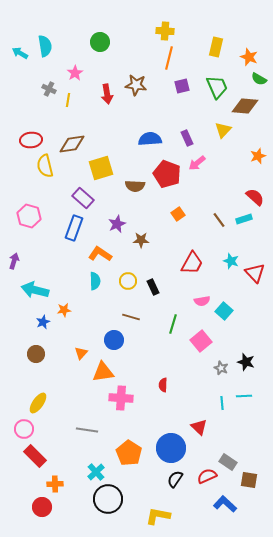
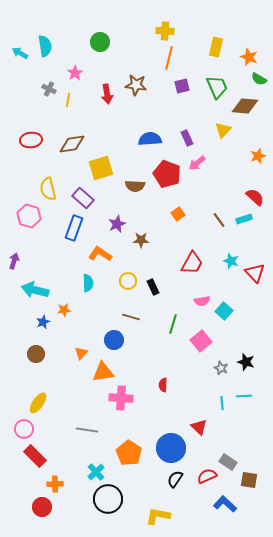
yellow semicircle at (45, 166): moved 3 px right, 23 px down
cyan semicircle at (95, 281): moved 7 px left, 2 px down
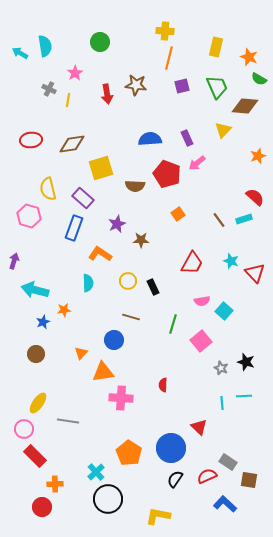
gray line at (87, 430): moved 19 px left, 9 px up
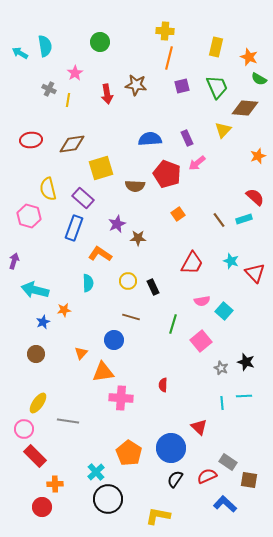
brown diamond at (245, 106): moved 2 px down
brown star at (141, 240): moved 3 px left, 2 px up
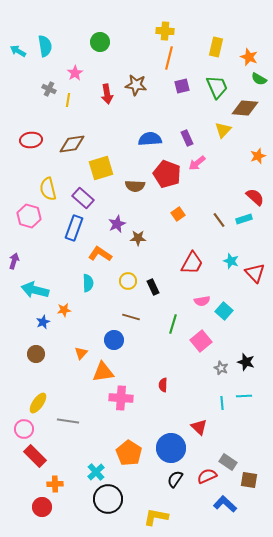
cyan arrow at (20, 53): moved 2 px left, 2 px up
yellow L-shape at (158, 516): moved 2 px left, 1 px down
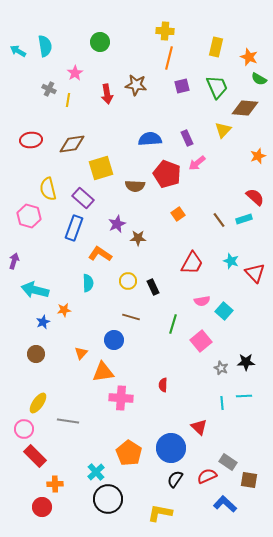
black star at (246, 362): rotated 18 degrees counterclockwise
yellow L-shape at (156, 517): moved 4 px right, 4 px up
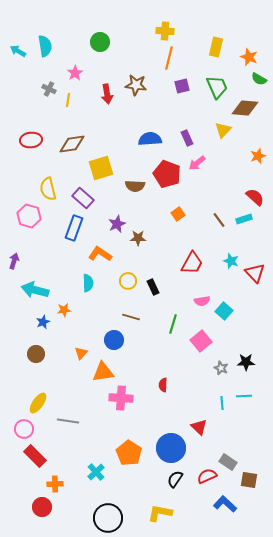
black circle at (108, 499): moved 19 px down
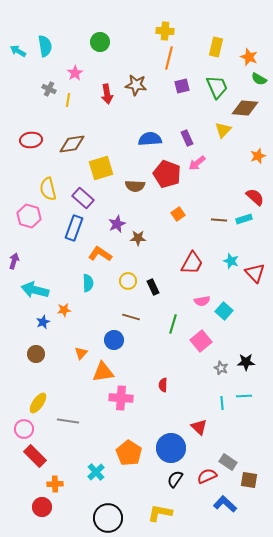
brown line at (219, 220): rotated 49 degrees counterclockwise
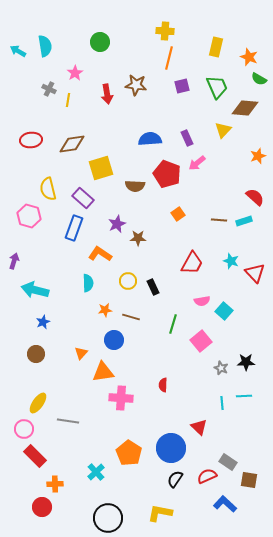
cyan rectangle at (244, 219): moved 2 px down
orange star at (64, 310): moved 41 px right
